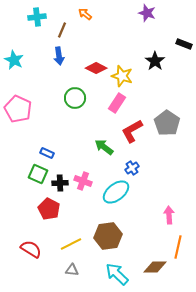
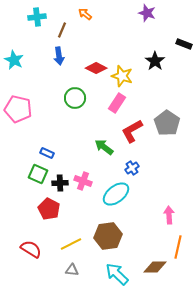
pink pentagon: rotated 12 degrees counterclockwise
cyan ellipse: moved 2 px down
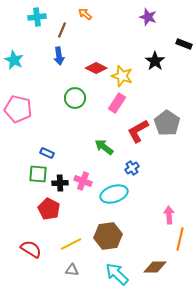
purple star: moved 1 px right, 4 px down
red L-shape: moved 6 px right
green square: rotated 18 degrees counterclockwise
cyan ellipse: moved 2 px left; rotated 20 degrees clockwise
orange line: moved 2 px right, 8 px up
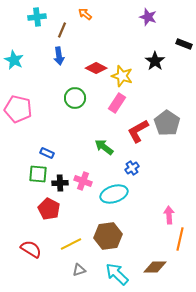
gray triangle: moved 7 px right; rotated 24 degrees counterclockwise
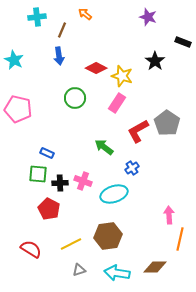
black rectangle: moved 1 px left, 2 px up
cyan arrow: moved 1 px up; rotated 35 degrees counterclockwise
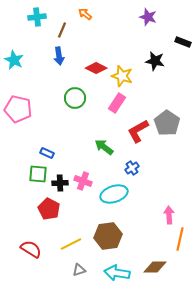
black star: rotated 24 degrees counterclockwise
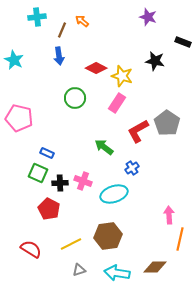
orange arrow: moved 3 px left, 7 px down
pink pentagon: moved 1 px right, 9 px down
green square: moved 1 px up; rotated 18 degrees clockwise
